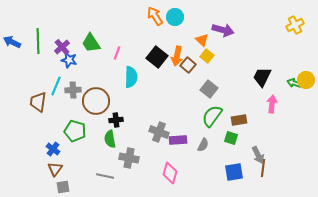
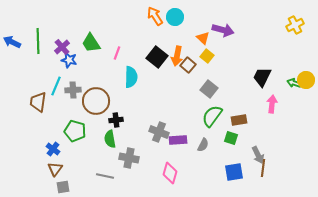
orange triangle at (202, 40): moved 1 px right, 2 px up
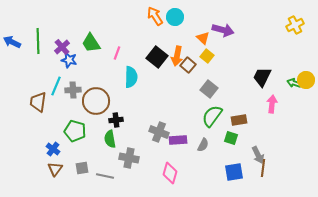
gray square at (63, 187): moved 19 px right, 19 px up
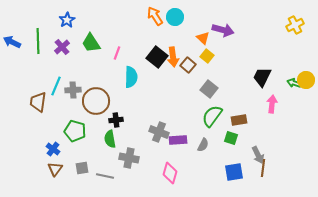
orange arrow at (177, 56): moved 4 px left, 1 px down; rotated 18 degrees counterclockwise
blue star at (69, 60): moved 2 px left, 40 px up; rotated 28 degrees clockwise
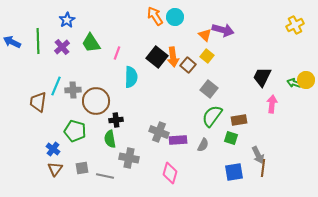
orange triangle at (203, 38): moved 2 px right, 3 px up
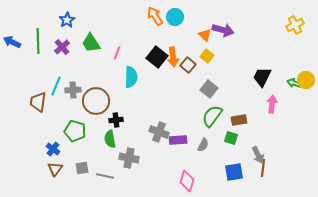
pink diamond at (170, 173): moved 17 px right, 8 px down
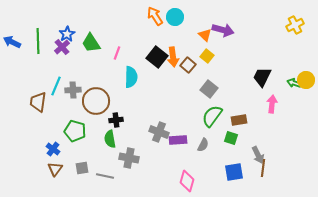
blue star at (67, 20): moved 14 px down
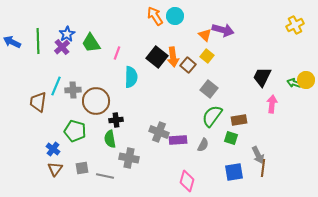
cyan circle at (175, 17): moved 1 px up
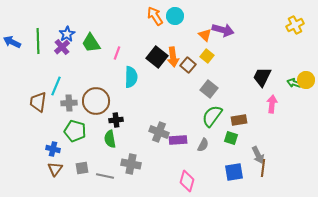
gray cross at (73, 90): moved 4 px left, 13 px down
blue cross at (53, 149): rotated 24 degrees counterclockwise
gray cross at (129, 158): moved 2 px right, 6 px down
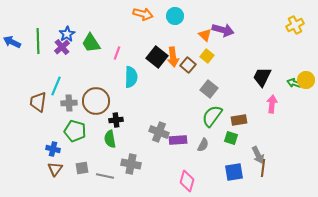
orange arrow at (155, 16): moved 12 px left, 2 px up; rotated 138 degrees clockwise
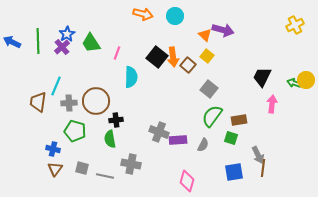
gray square at (82, 168): rotated 24 degrees clockwise
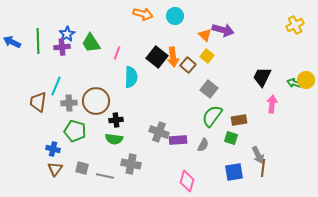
purple cross at (62, 47): rotated 35 degrees clockwise
green semicircle at (110, 139): moved 4 px right; rotated 72 degrees counterclockwise
